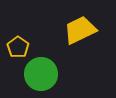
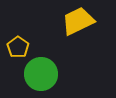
yellow trapezoid: moved 2 px left, 9 px up
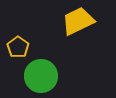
green circle: moved 2 px down
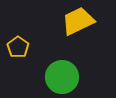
green circle: moved 21 px right, 1 px down
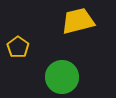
yellow trapezoid: rotated 12 degrees clockwise
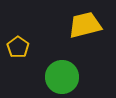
yellow trapezoid: moved 7 px right, 4 px down
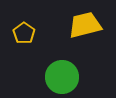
yellow pentagon: moved 6 px right, 14 px up
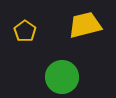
yellow pentagon: moved 1 px right, 2 px up
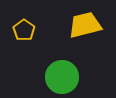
yellow pentagon: moved 1 px left, 1 px up
